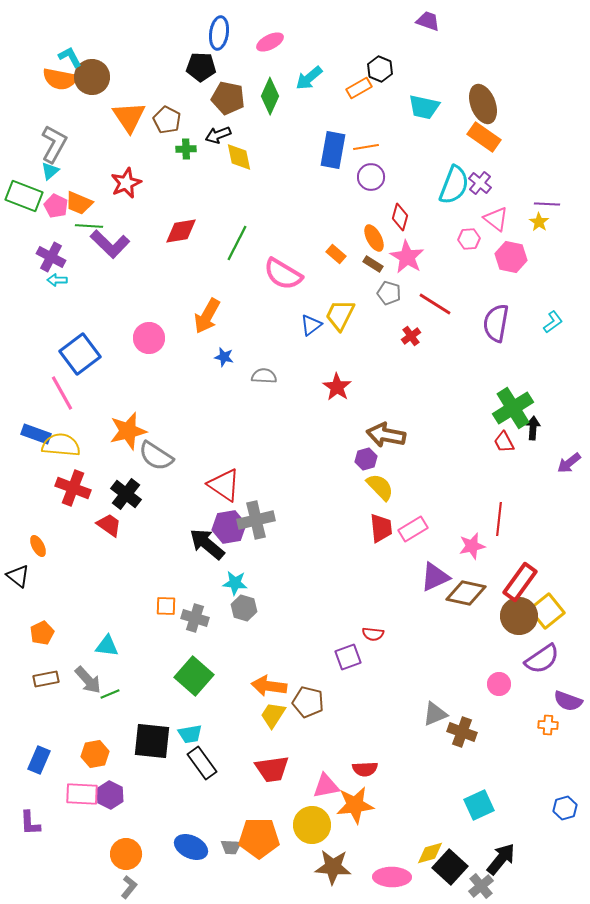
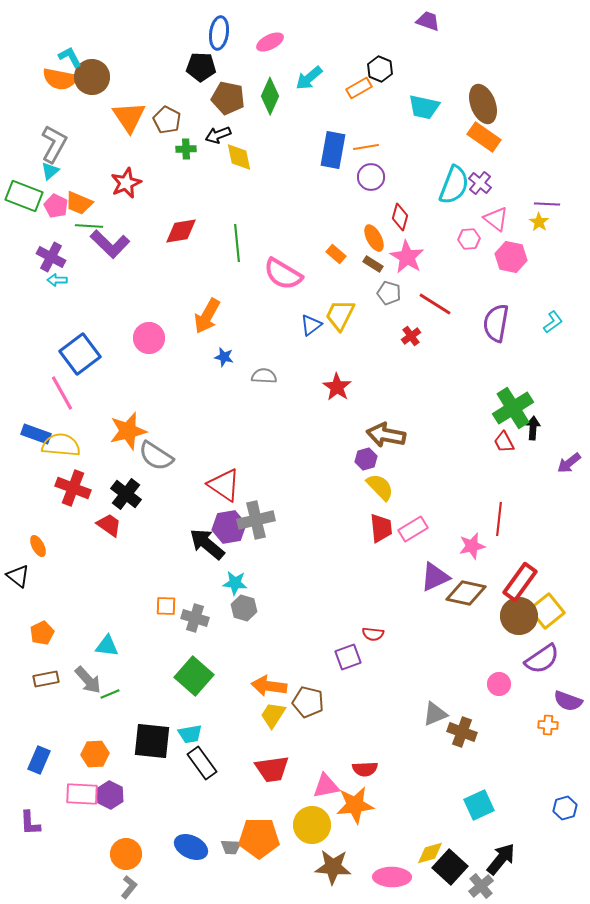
green line at (237, 243): rotated 33 degrees counterclockwise
orange hexagon at (95, 754): rotated 8 degrees clockwise
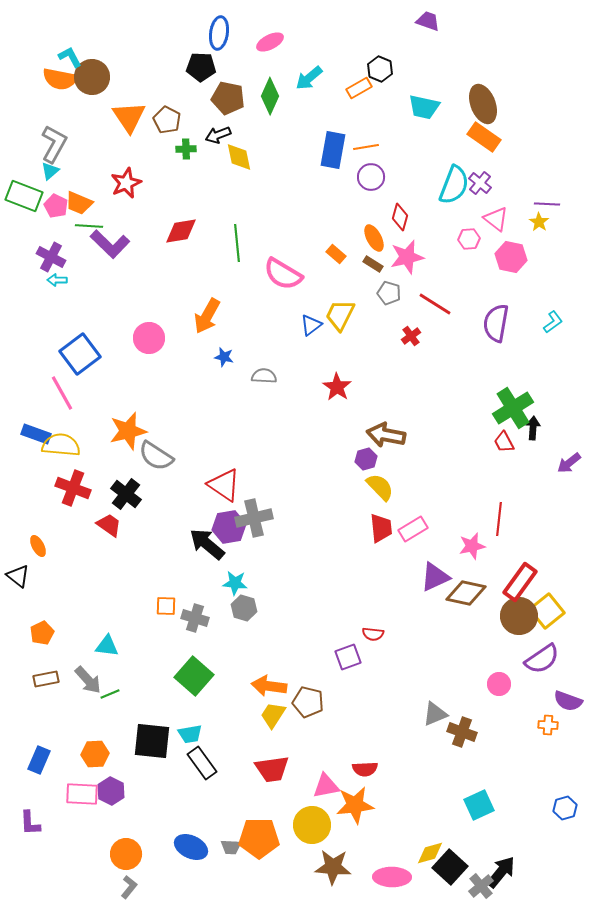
pink star at (407, 257): rotated 28 degrees clockwise
gray cross at (256, 520): moved 2 px left, 2 px up
purple hexagon at (110, 795): moved 1 px right, 4 px up
black arrow at (501, 859): moved 13 px down
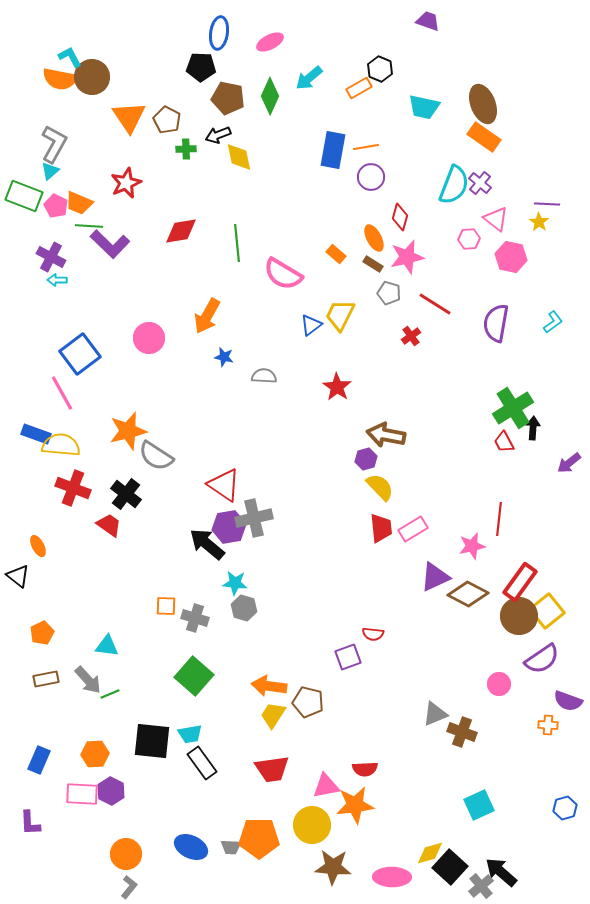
brown diamond at (466, 593): moved 2 px right, 1 px down; rotated 15 degrees clockwise
black arrow at (501, 872): rotated 88 degrees counterclockwise
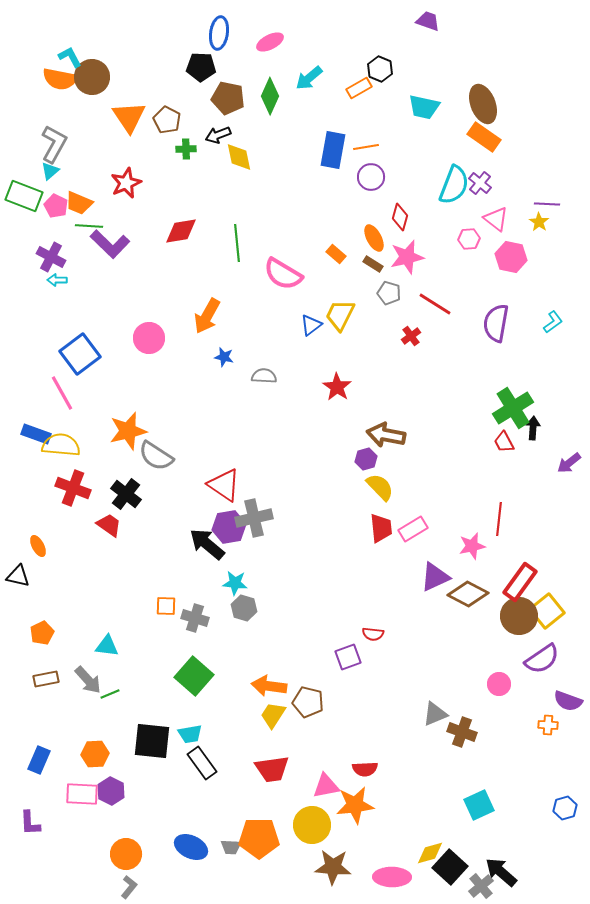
black triangle at (18, 576): rotated 25 degrees counterclockwise
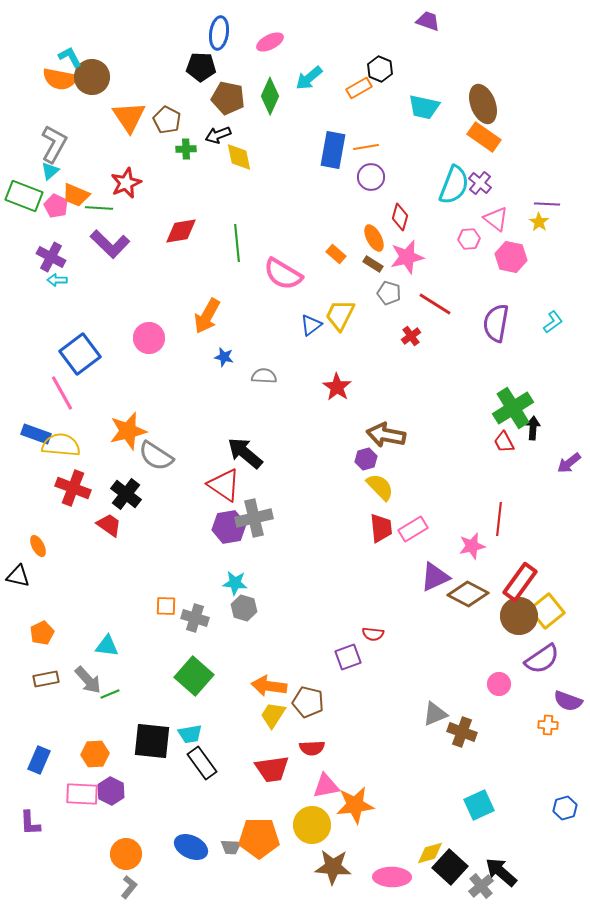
orange trapezoid at (79, 203): moved 3 px left, 8 px up
green line at (89, 226): moved 10 px right, 18 px up
black arrow at (207, 544): moved 38 px right, 91 px up
red semicircle at (365, 769): moved 53 px left, 21 px up
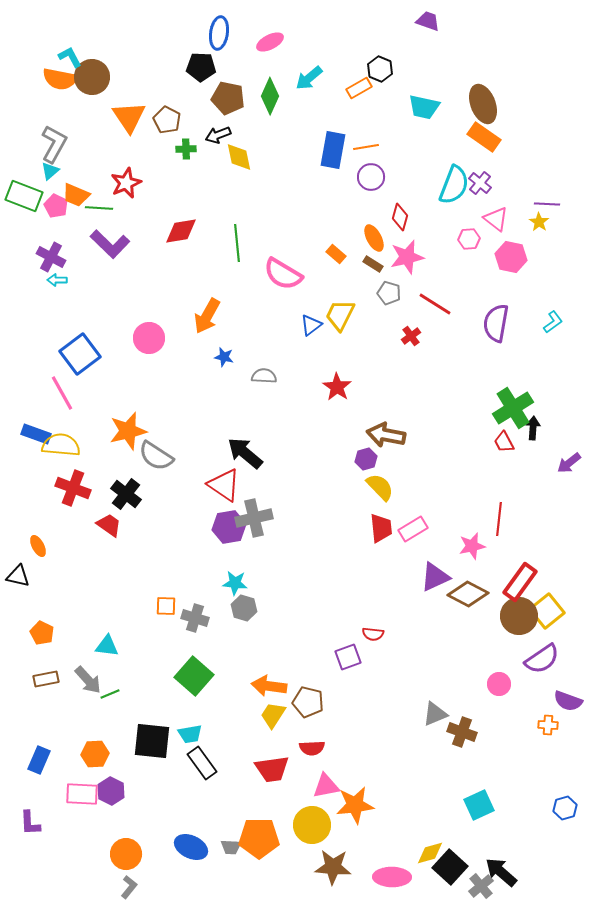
orange pentagon at (42, 633): rotated 20 degrees counterclockwise
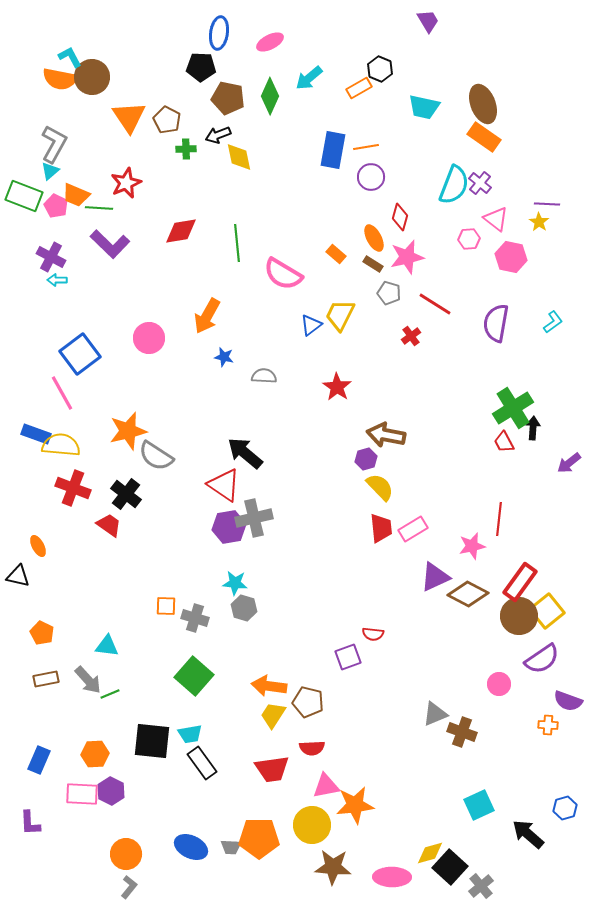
purple trapezoid at (428, 21): rotated 40 degrees clockwise
black arrow at (501, 872): moved 27 px right, 38 px up
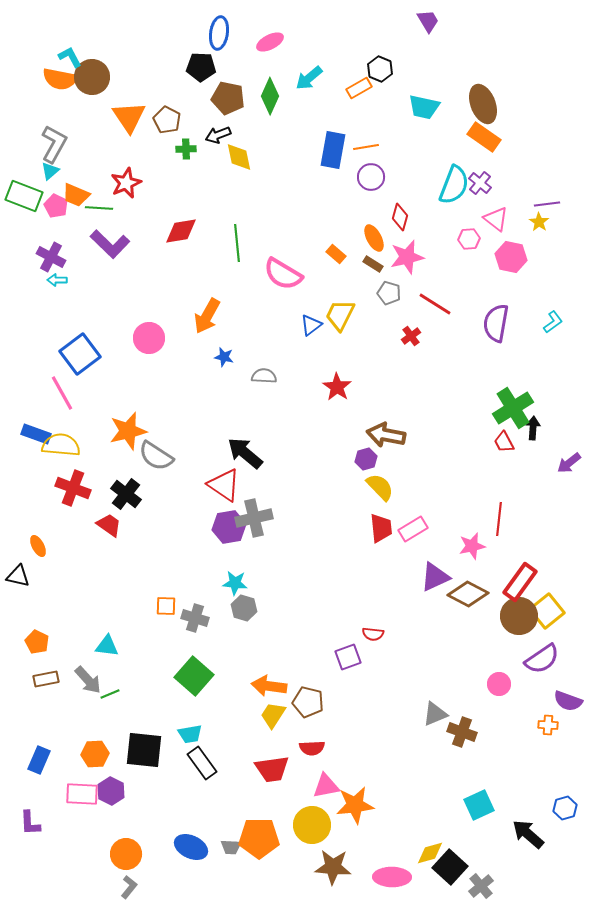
purple line at (547, 204): rotated 10 degrees counterclockwise
orange pentagon at (42, 633): moved 5 px left, 9 px down
black square at (152, 741): moved 8 px left, 9 px down
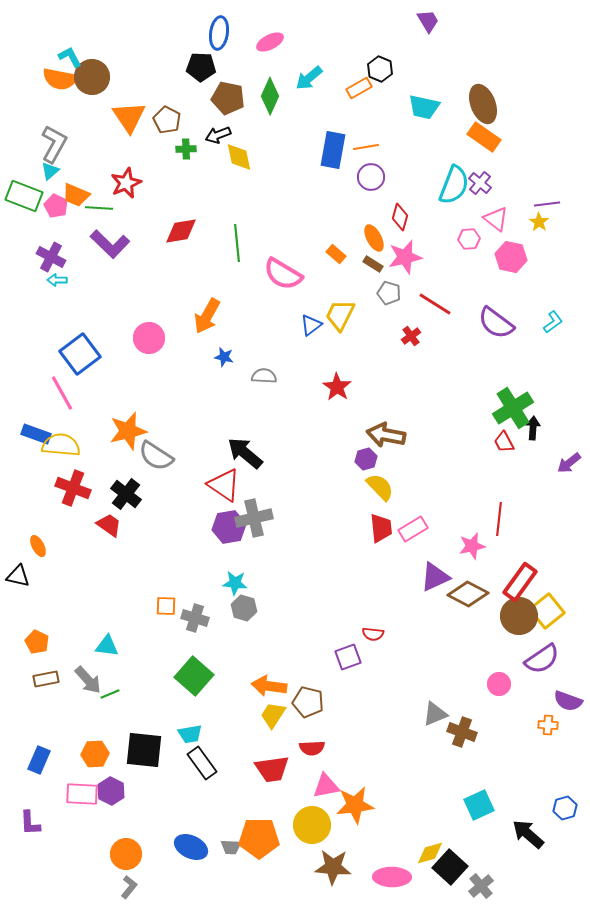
pink star at (407, 257): moved 2 px left
purple semicircle at (496, 323): rotated 63 degrees counterclockwise
